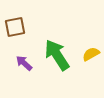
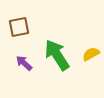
brown square: moved 4 px right
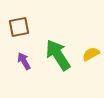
green arrow: moved 1 px right
purple arrow: moved 2 px up; rotated 18 degrees clockwise
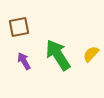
yellow semicircle: rotated 18 degrees counterclockwise
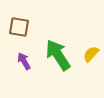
brown square: rotated 20 degrees clockwise
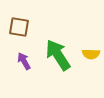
yellow semicircle: rotated 132 degrees counterclockwise
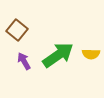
brown square: moved 2 px left, 3 px down; rotated 30 degrees clockwise
green arrow: rotated 88 degrees clockwise
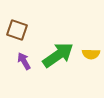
brown square: rotated 20 degrees counterclockwise
